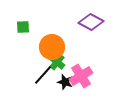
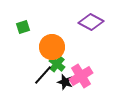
green square: rotated 16 degrees counterclockwise
green cross: moved 2 px down
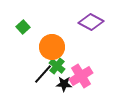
green square: rotated 24 degrees counterclockwise
green cross: moved 2 px down
black line: moved 1 px up
black star: moved 1 px left, 2 px down; rotated 14 degrees counterclockwise
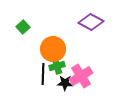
orange circle: moved 1 px right, 2 px down
green cross: rotated 35 degrees clockwise
black line: rotated 40 degrees counterclockwise
black star: moved 1 px right, 1 px up
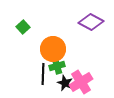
pink cross: moved 6 px down
black star: rotated 21 degrees clockwise
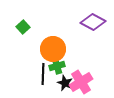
purple diamond: moved 2 px right
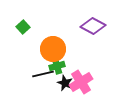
purple diamond: moved 4 px down
black line: rotated 75 degrees clockwise
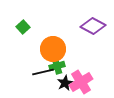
black line: moved 2 px up
black star: rotated 21 degrees clockwise
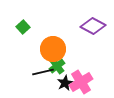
green cross: rotated 21 degrees counterclockwise
